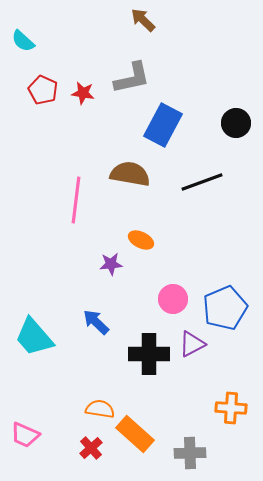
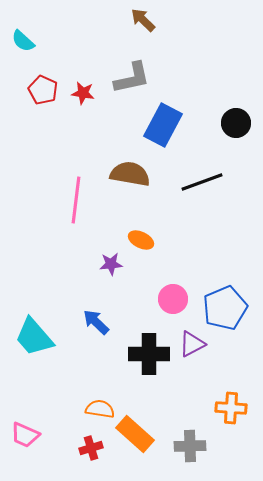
red cross: rotated 25 degrees clockwise
gray cross: moved 7 px up
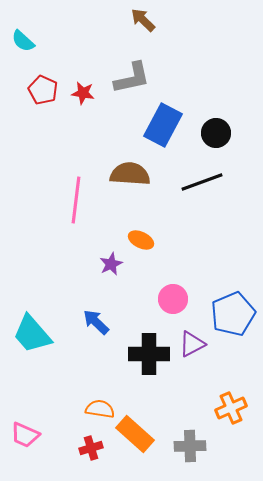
black circle: moved 20 px left, 10 px down
brown semicircle: rotated 6 degrees counterclockwise
purple star: rotated 20 degrees counterclockwise
blue pentagon: moved 8 px right, 6 px down
cyan trapezoid: moved 2 px left, 3 px up
orange cross: rotated 28 degrees counterclockwise
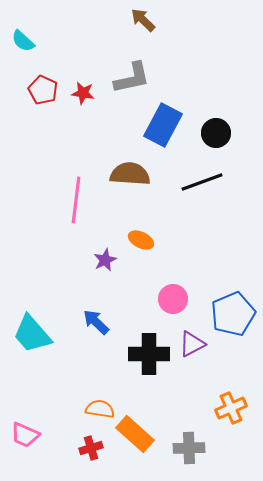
purple star: moved 6 px left, 4 px up
gray cross: moved 1 px left, 2 px down
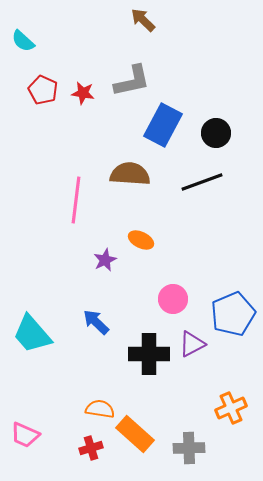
gray L-shape: moved 3 px down
